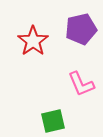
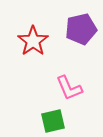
pink L-shape: moved 12 px left, 4 px down
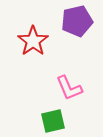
purple pentagon: moved 4 px left, 8 px up
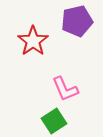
pink L-shape: moved 4 px left, 1 px down
green square: moved 1 px right; rotated 20 degrees counterclockwise
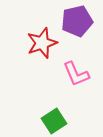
red star: moved 9 px right, 2 px down; rotated 16 degrees clockwise
pink L-shape: moved 11 px right, 15 px up
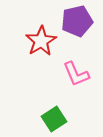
red star: moved 1 px left, 2 px up; rotated 12 degrees counterclockwise
green square: moved 2 px up
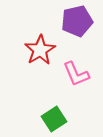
red star: moved 1 px left, 9 px down
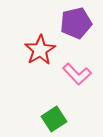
purple pentagon: moved 1 px left, 2 px down
pink L-shape: moved 1 px right; rotated 20 degrees counterclockwise
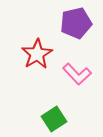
red star: moved 3 px left, 4 px down
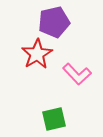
purple pentagon: moved 22 px left, 1 px up
green square: rotated 20 degrees clockwise
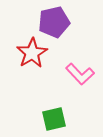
red star: moved 5 px left, 1 px up
pink L-shape: moved 3 px right
